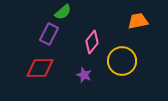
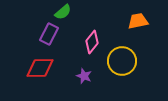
purple star: moved 1 px down
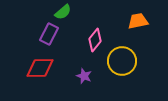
pink diamond: moved 3 px right, 2 px up
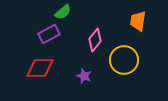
orange trapezoid: rotated 70 degrees counterclockwise
purple rectangle: rotated 35 degrees clockwise
yellow circle: moved 2 px right, 1 px up
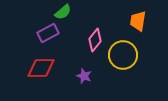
purple rectangle: moved 1 px left, 1 px up
yellow circle: moved 1 px left, 5 px up
red diamond: moved 1 px right
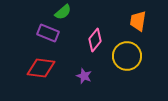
purple rectangle: rotated 50 degrees clockwise
yellow circle: moved 4 px right, 1 px down
red diamond: rotated 8 degrees clockwise
